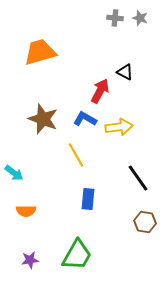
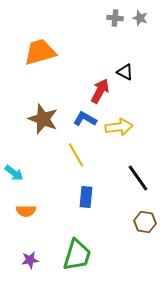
blue rectangle: moved 2 px left, 2 px up
green trapezoid: rotated 12 degrees counterclockwise
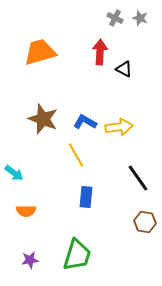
gray cross: rotated 21 degrees clockwise
black triangle: moved 1 px left, 3 px up
red arrow: moved 39 px up; rotated 25 degrees counterclockwise
blue L-shape: moved 3 px down
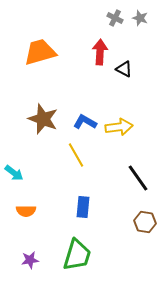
blue rectangle: moved 3 px left, 10 px down
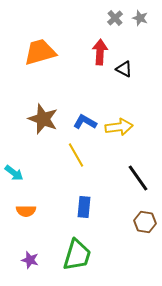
gray cross: rotated 21 degrees clockwise
blue rectangle: moved 1 px right
purple star: rotated 24 degrees clockwise
